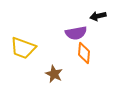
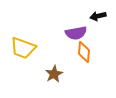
orange diamond: moved 1 px up
brown star: rotated 18 degrees clockwise
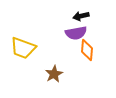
black arrow: moved 17 px left
orange diamond: moved 3 px right, 2 px up
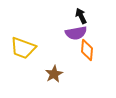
black arrow: rotated 77 degrees clockwise
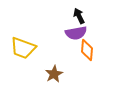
black arrow: moved 2 px left
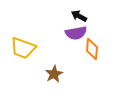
black arrow: rotated 35 degrees counterclockwise
orange diamond: moved 5 px right, 1 px up
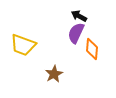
purple semicircle: rotated 125 degrees clockwise
yellow trapezoid: moved 3 px up
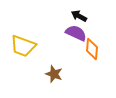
purple semicircle: rotated 90 degrees clockwise
yellow trapezoid: moved 1 px down
brown star: rotated 24 degrees counterclockwise
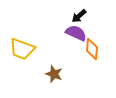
black arrow: rotated 70 degrees counterclockwise
yellow trapezoid: moved 1 px left, 3 px down
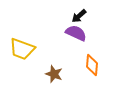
orange diamond: moved 16 px down
